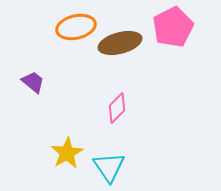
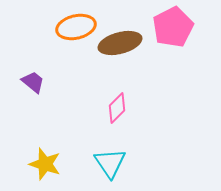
yellow star: moved 22 px left, 11 px down; rotated 24 degrees counterclockwise
cyan triangle: moved 1 px right, 4 px up
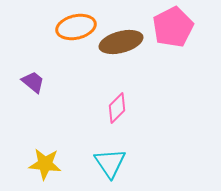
brown ellipse: moved 1 px right, 1 px up
yellow star: rotated 12 degrees counterclockwise
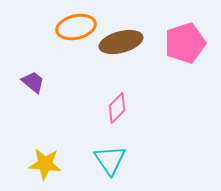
pink pentagon: moved 12 px right, 16 px down; rotated 9 degrees clockwise
cyan triangle: moved 3 px up
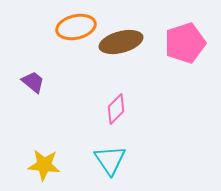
pink diamond: moved 1 px left, 1 px down
yellow star: moved 1 px left, 1 px down
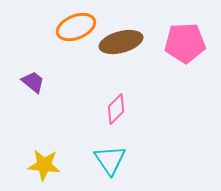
orange ellipse: rotated 9 degrees counterclockwise
pink pentagon: rotated 15 degrees clockwise
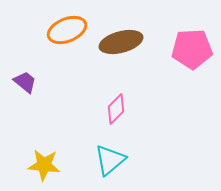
orange ellipse: moved 9 px left, 3 px down
pink pentagon: moved 7 px right, 6 px down
purple trapezoid: moved 8 px left
cyan triangle: rotated 24 degrees clockwise
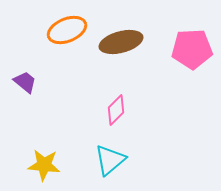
pink diamond: moved 1 px down
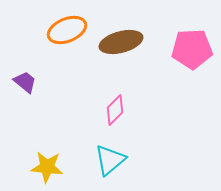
pink diamond: moved 1 px left
yellow star: moved 3 px right, 2 px down
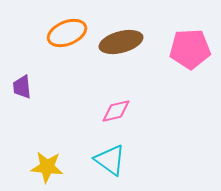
orange ellipse: moved 3 px down
pink pentagon: moved 2 px left
purple trapezoid: moved 3 px left, 5 px down; rotated 135 degrees counterclockwise
pink diamond: moved 1 px right, 1 px down; rotated 32 degrees clockwise
cyan triangle: rotated 44 degrees counterclockwise
